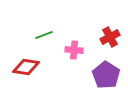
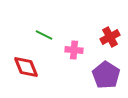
green line: rotated 48 degrees clockwise
red diamond: rotated 60 degrees clockwise
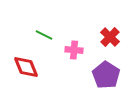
red cross: rotated 18 degrees counterclockwise
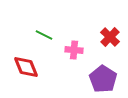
purple pentagon: moved 3 px left, 4 px down
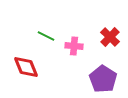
green line: moved 2 px right, 1 px down
pink cross: moved 4 px up
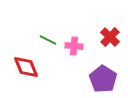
green line: moved 2 px right, 4 px down
